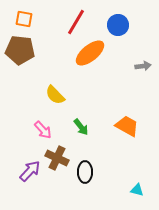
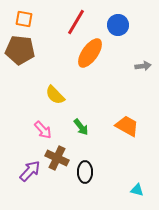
orange ellipse: rotated 16 degrees counterclockwise
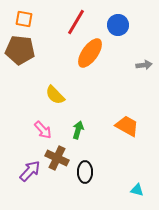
gray arrow: moved 1 px right, 1 px up
green arrow: moved 3 px left, 3 px down; rotated 126 degrees counterclockwise
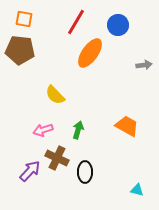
pink arrow: rotated 114 degrees clockwise
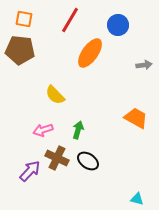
red line: moved 6 px left, 2 px up
orange trapezoid: moved 9 px right, 8 px up
black ellipse: moved 3 px right, 11 px up; rotated 55 degrees counterclockwise
cyan triangle: moved 9 px down
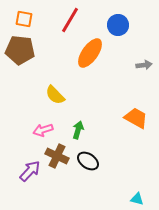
brown cross: moved 2 px up
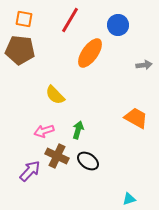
pink arrow: moved 1 px right, 1 px down
cyan triangle: moved 8 px left; rotated 32 degrees counterclockwise
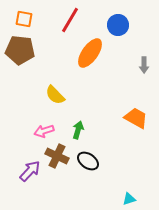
gray arrow: rotated 98 degrees clockwise
